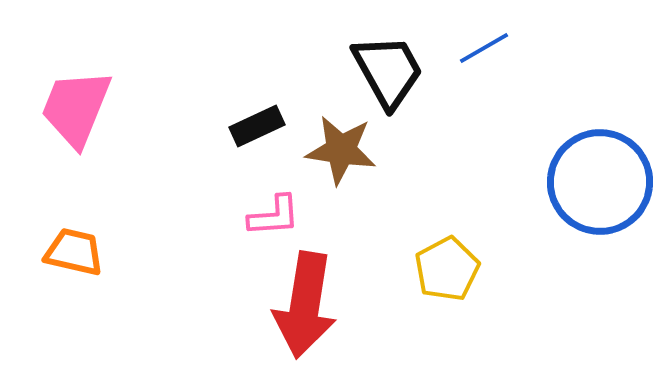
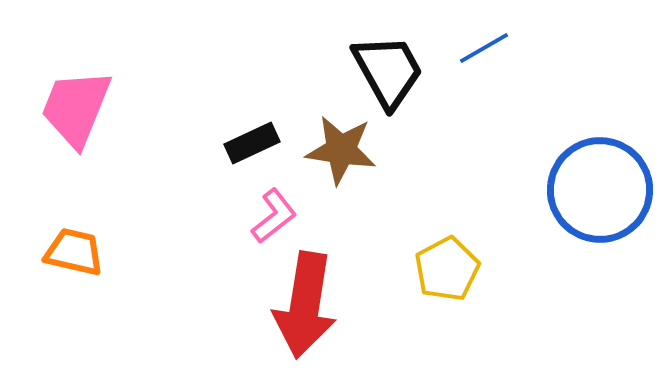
black rectangle: moved 5 px left, 17 px down
blue circle: moved 8 px down
pink L-shape: rotated 34 degrees counterclockwise
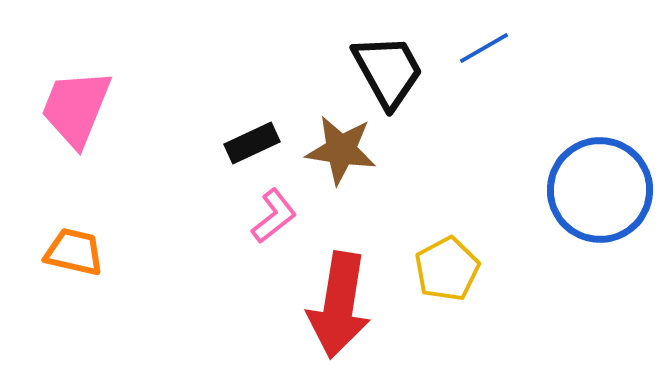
red arrow: moved 34 px right
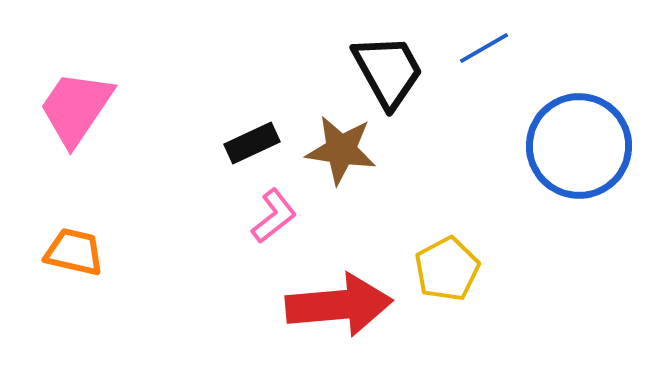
pink trapezoid: rotated 12 degrees clockwise
blue circle: moved 21 px left, 44 px up
red arrow: rotated 104 degrees counterclockwise
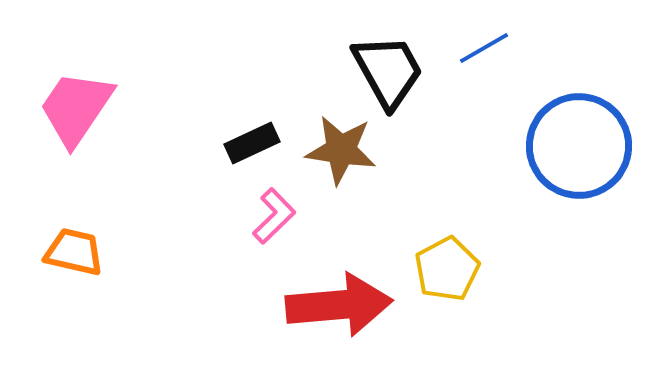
pink L-shape: rotated 6 degrees counterclockwise
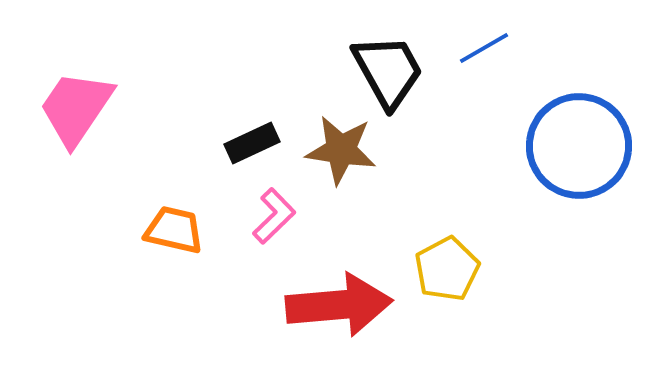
orange trapezoid: moved 100 px right, 22 px up
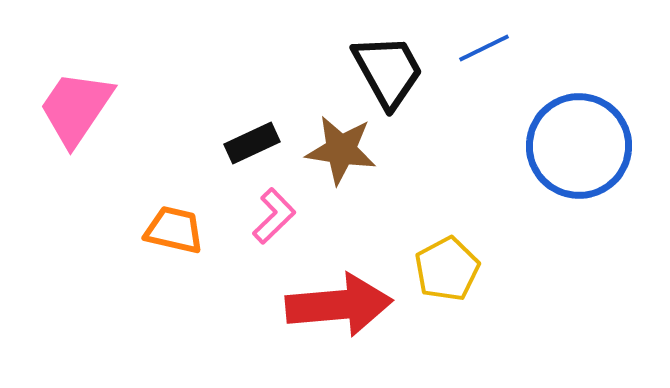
blue line: rotated 4 degrees clockwise
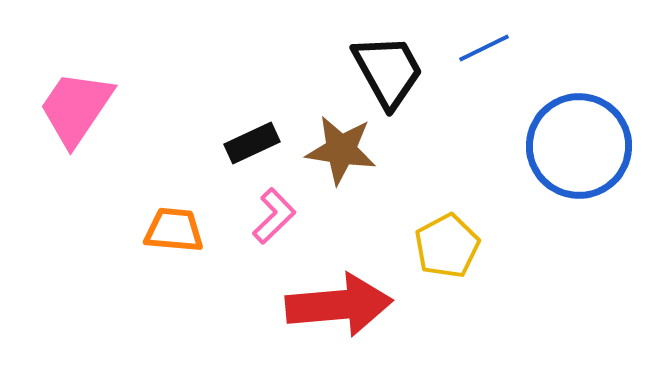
orange trapezoid: rotated 8 degrees counterclockwise
yellow pentagon: moved 23 px up
